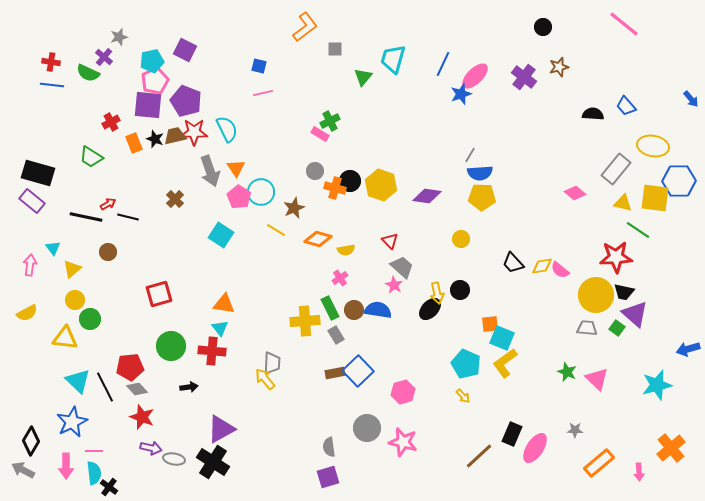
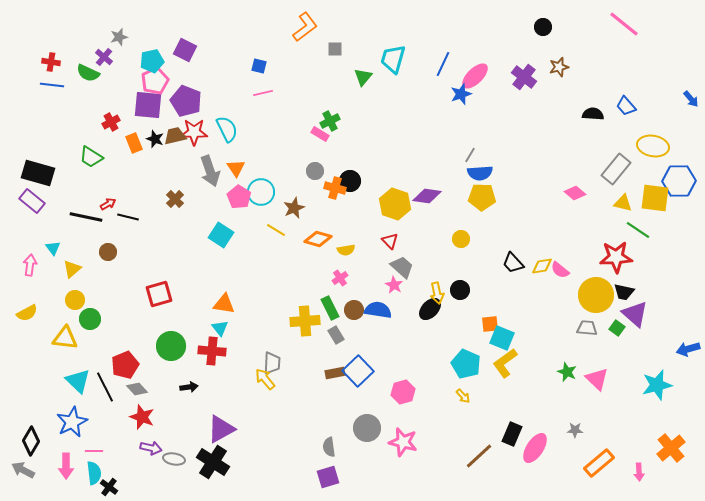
yellow hexagon at (381, 185): moved 14 px right, 19 px down
red pentagon at (130, 367): moved 5 px left, 2 px up; rotated 16 degrees counterclockwise
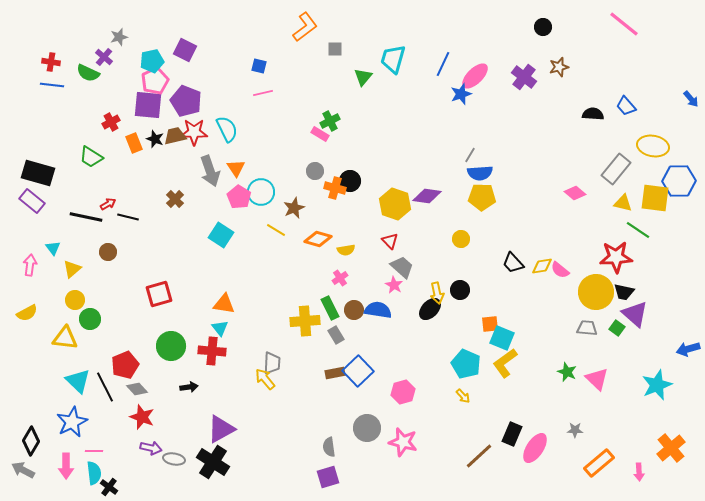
yellow circle at (596, 295): moved 3 px up
cyan star at (657, 385): rotated 8 degrees counterclockwise
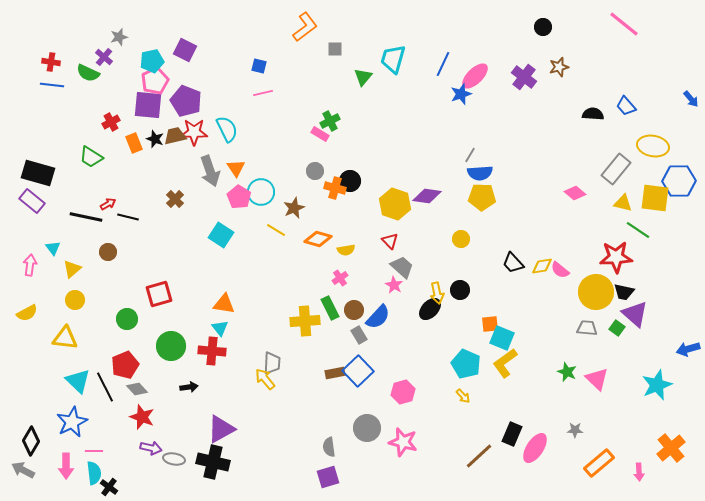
blue semicircle at (378, 310): moved 7 px down; rotated 124 degrees clockwise
green circle at (90, 319): moved 37 px right
gray rectangle at (336, 335): moved 23 px right
black cross at (213, 462): rotated 20 degrees counterclockwise
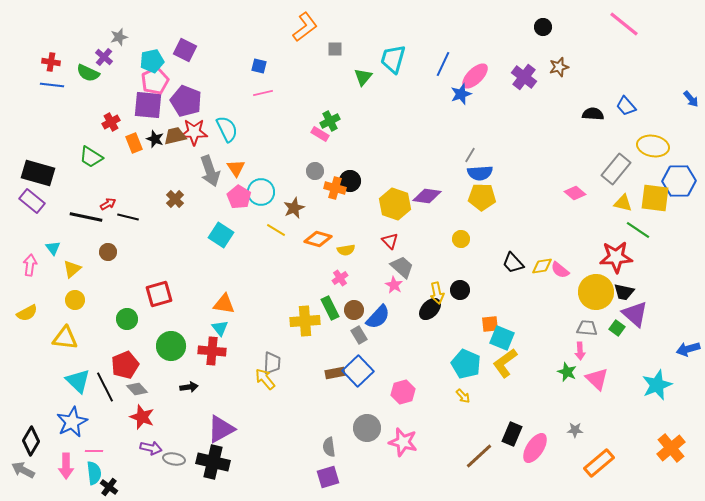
pink arrow at (639, 472): moved 59 px left, 121 px up
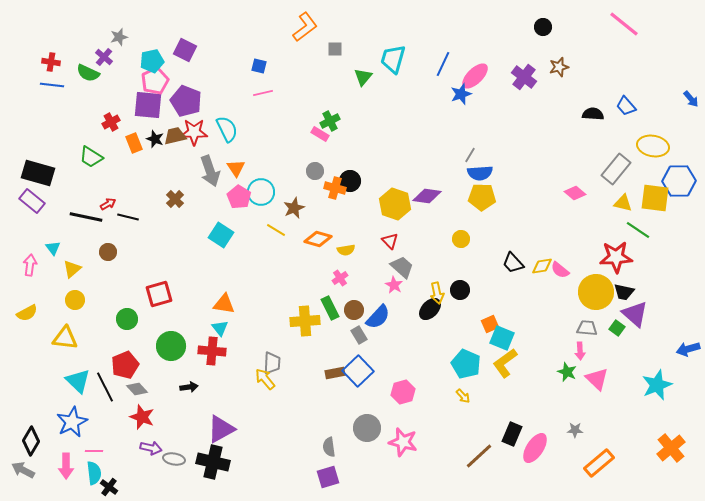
orange square at (490, 324): rotated 18 degrees counterclockwise
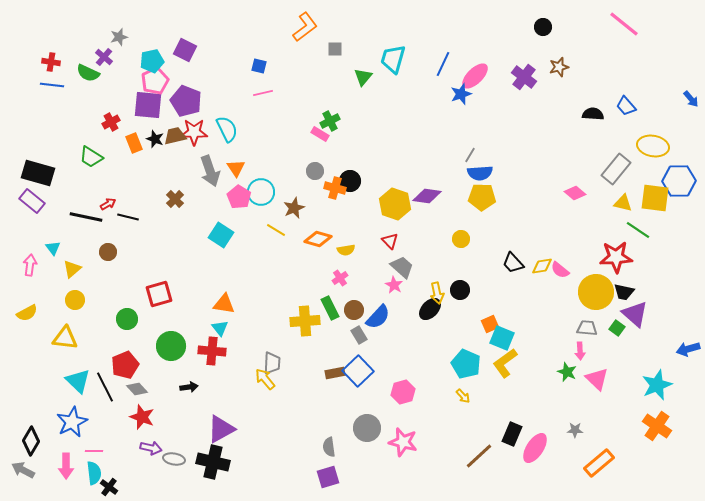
orange cross at (671, 448): moved 14 px left, 22 px up; rotated 16 degrees counterclockwise
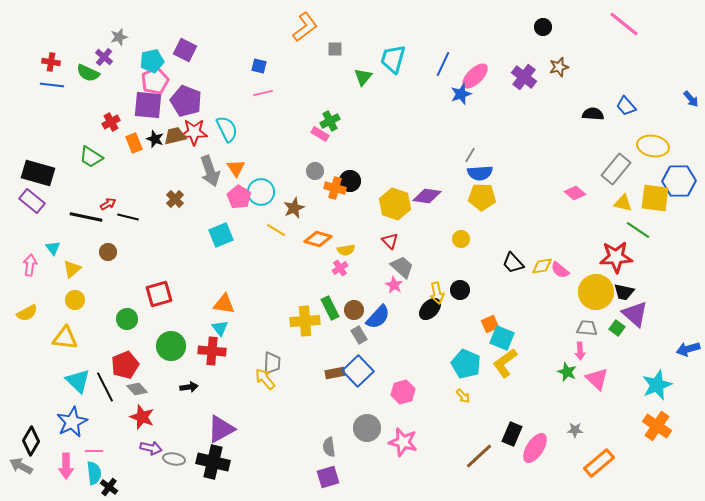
cyan square at (221, 235): rotated 35 degrees clockwise
pink cross at (340, 278): moved 10 px up
gray arrow at (23, 470): moved 2 px left, 4 px up
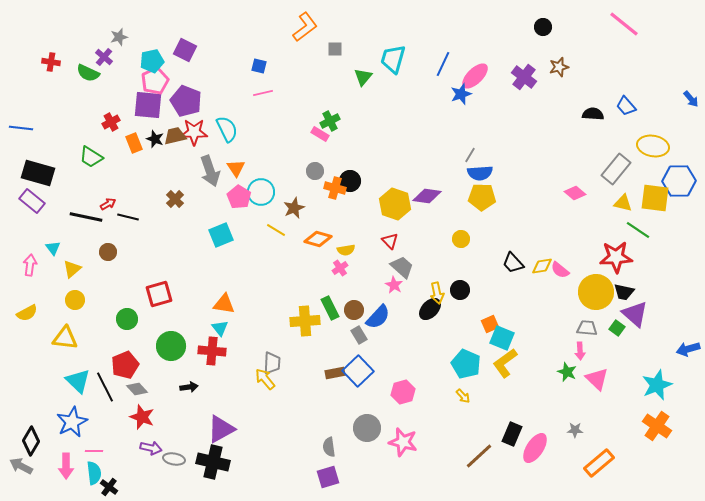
blue line at (52, 85): moved 31 px left, 43 px down
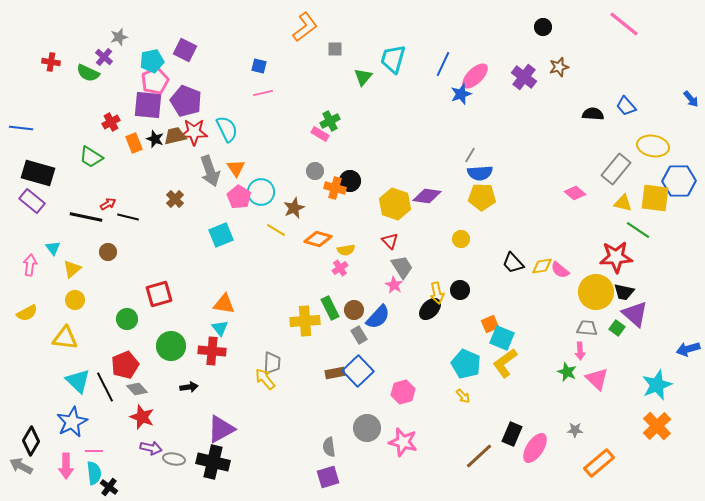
gray trapezoid at (402, 267): rotated 15 degrees clockwise
orange cross at (657, 426): rotated 12 degrees clockwise
